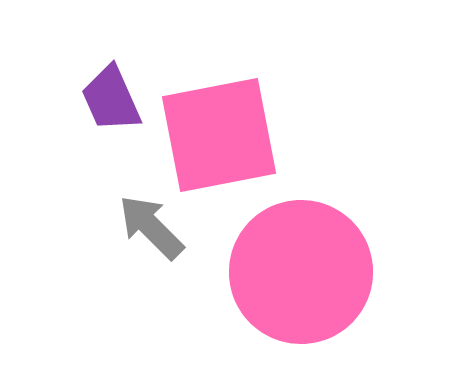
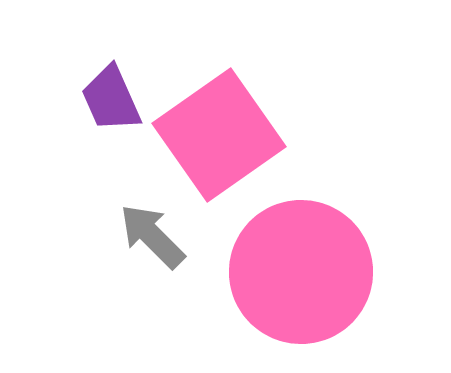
pink square: rotated 24 degrees counterclockwise
gray arrow: moved 1 px right, 9 px down
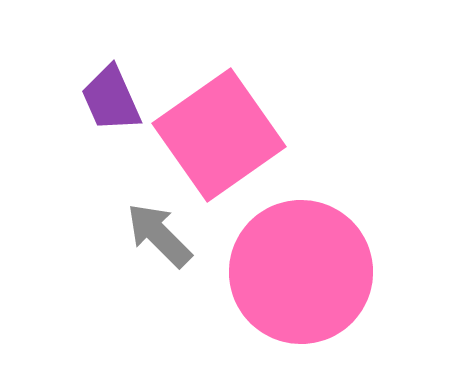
gray arrow: moved 7 px right, 1 px up
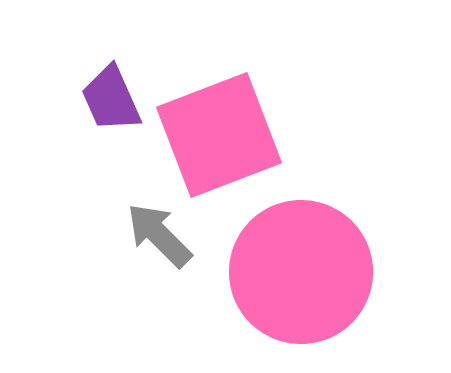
pink square: rotated 14 degrees clockwise
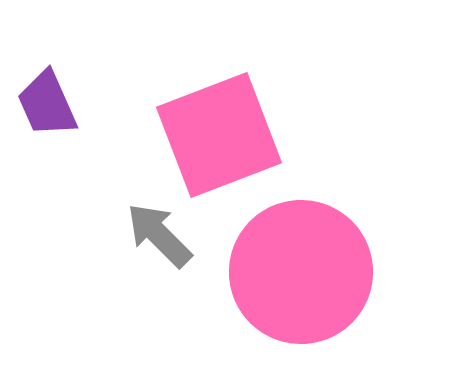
purple trapezoid: moved 64 px left, 5 px down
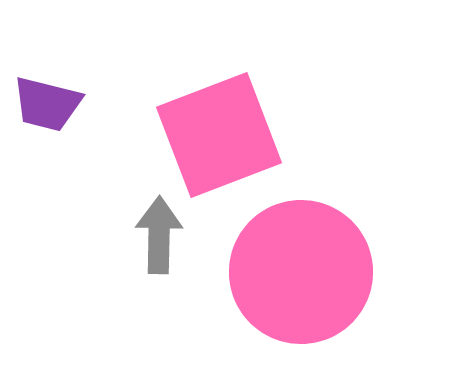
purple trapezoid: rotated 52 degrees counterclockwise
gray arrow: rotated 46 degrees clockwise
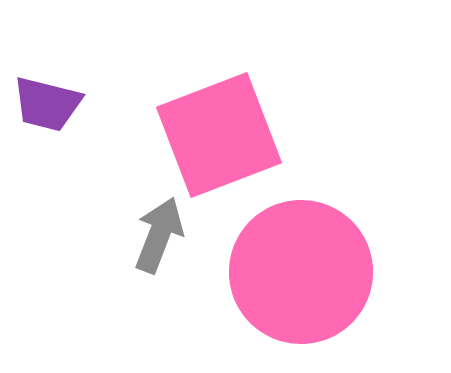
gray arrow: rotated 20 degrees clockwise
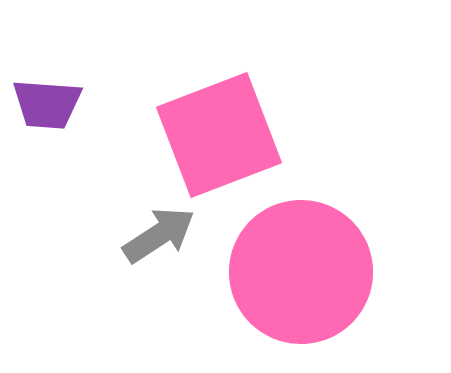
purple trapezoid: rotated 10 degrees counterclockwise
gray arrow: rotated 36 degrees clockwise
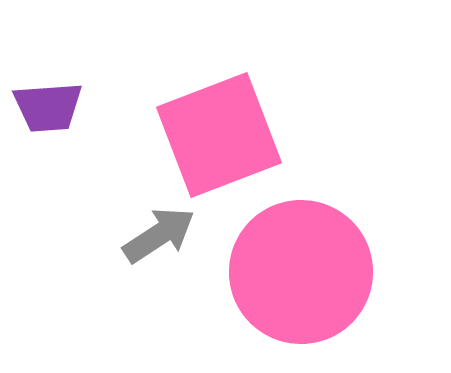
purple trapezoid: moved 1 px right, 3 px down; rotated 8 degrees counterclockwise
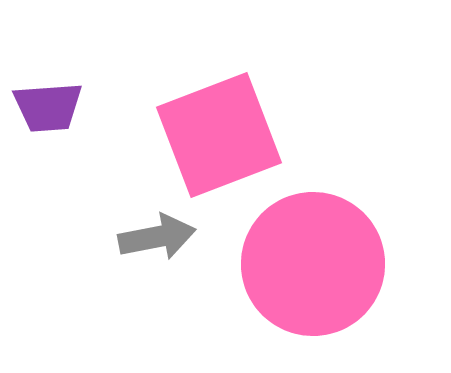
gray arrow: moved 2 px left, 2 px down; rotated 22 degrees clockwise
pink circle: moved 12 px right, 8 px up
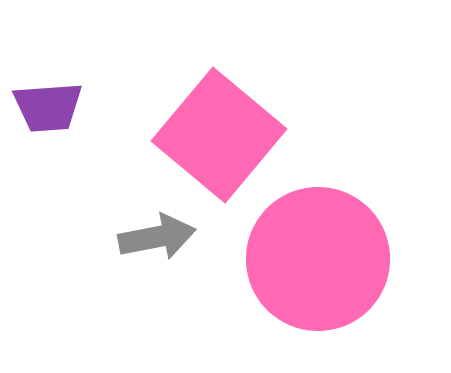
pink square: rotated 29 degrees counterclockwise
pink circle: moved 5 px right, 5 px up
